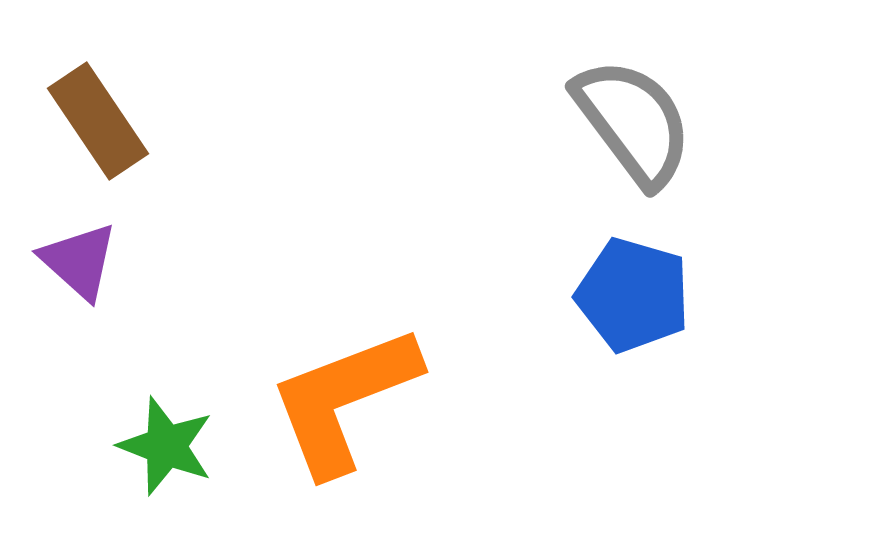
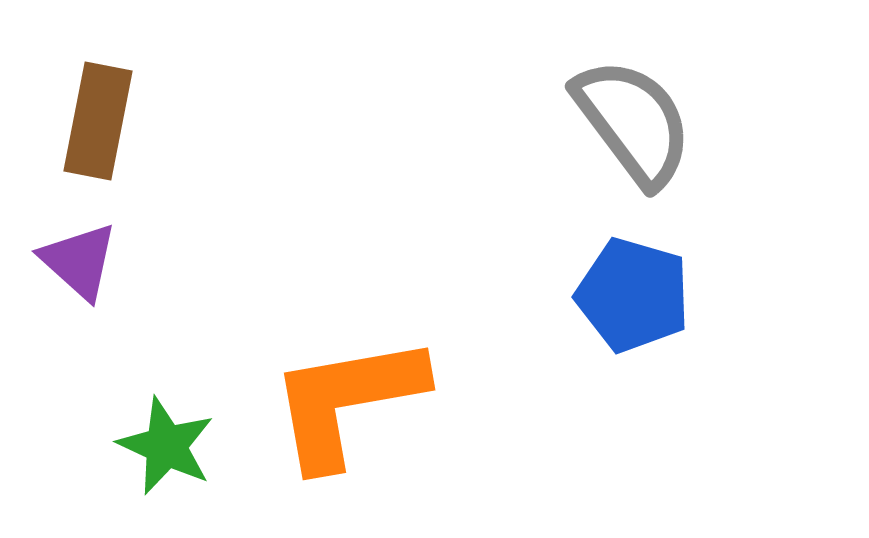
brown rectangle: rotated 45 degrees clockwise
orange L-shape: moved 3 px right, 1 px down; rotated 11 degrees clockwise
green star: rotated 4 degrees clockwise
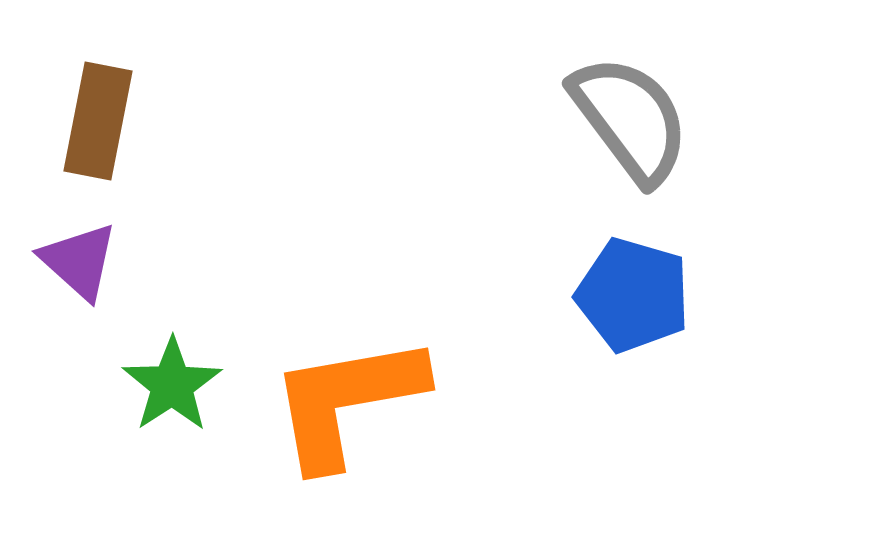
gray semicircle: moved 3 px left, 3 px up
green star: moved 6 px right, 61 px up; rotated 14 degrees clockwise
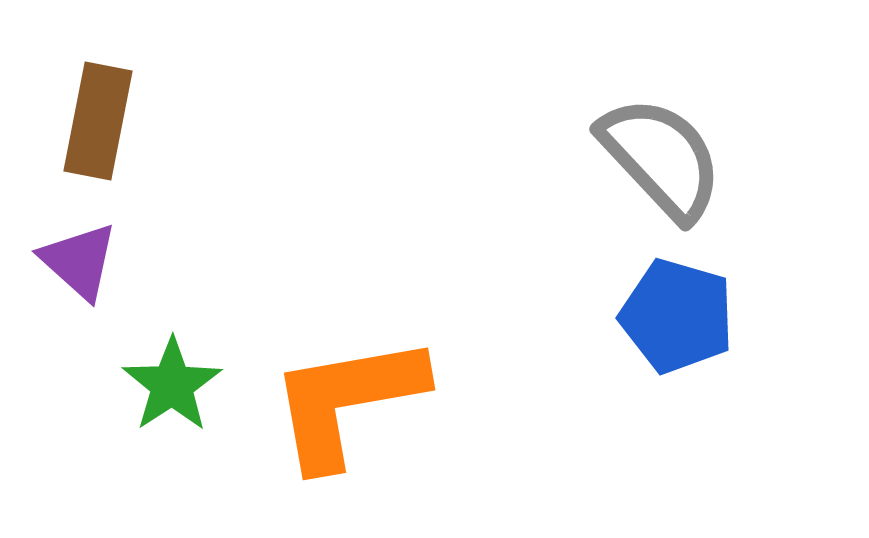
gray semicircle: moved 31 px right, 39 px down; rotated 6 degrees counterclockwise
blue pentagon: moved 44 px right, 21 px down
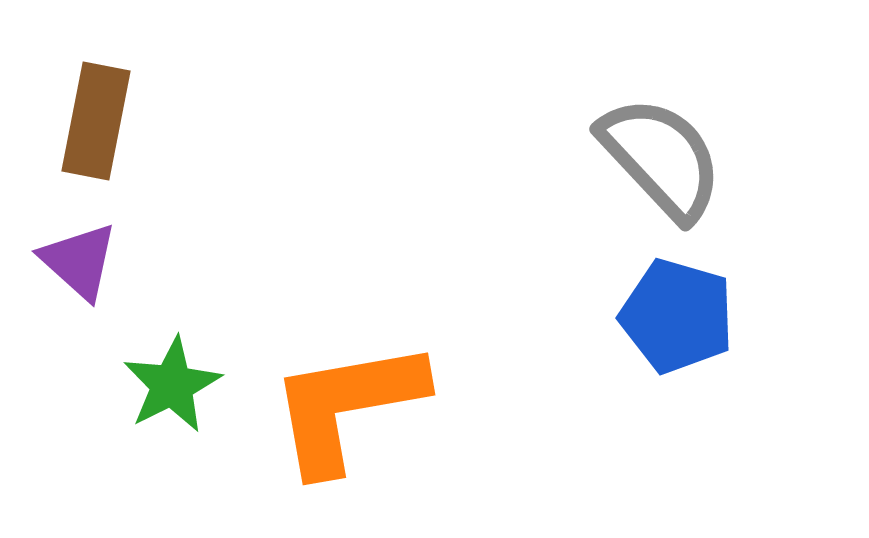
brown rectangle: moved 2 px left
green star: rotated 6 degrees clockwise
orange L-shape: moved 5 px down
